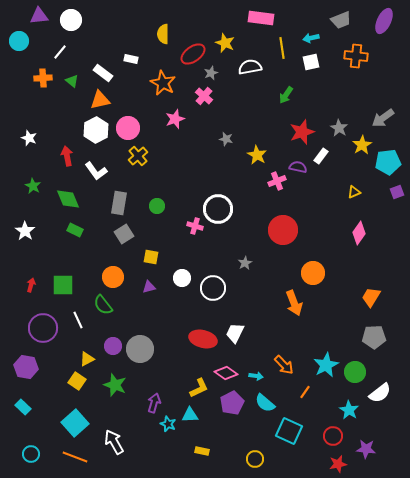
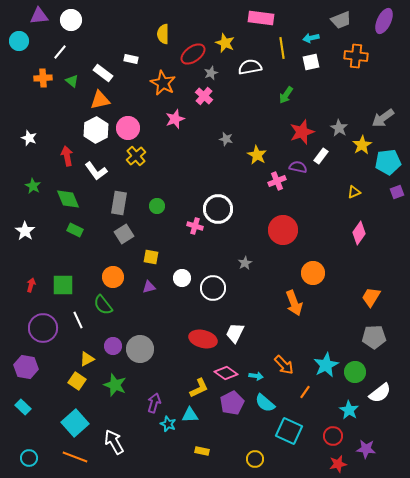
yellow cross at (138, 156): moved 2 px left
cyan circle at (31, 454): moved 2 px left, 4 px down
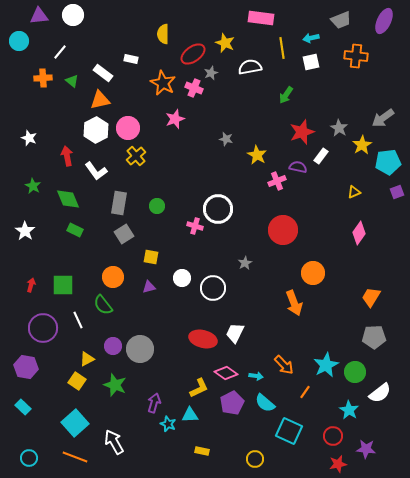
white circle at (71, 20): moved 2 px right, 5 px up
pink cross at (204, 96): moved 10 px left, 8 px up; rotated 18 degrees counterclockwise
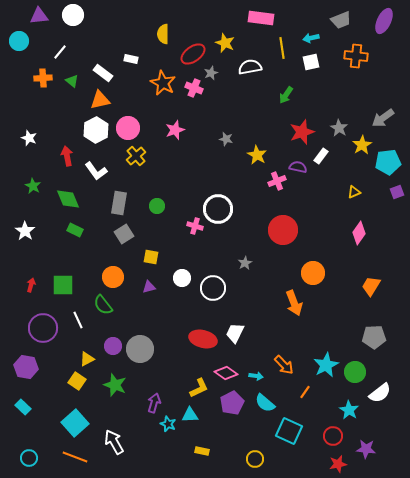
pink star at (175, 119): moved 11 px down
orange trapezoid at (371, 297): moved 11 px up
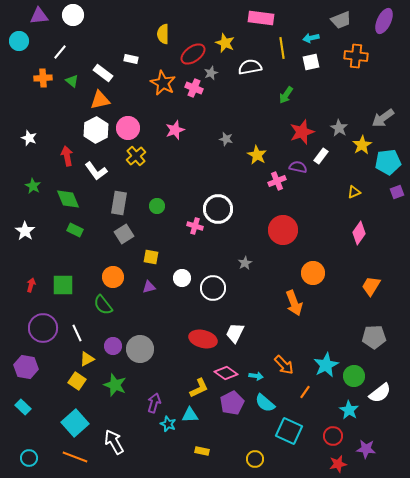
white line at (78, 320): moved 1 px left, 13 px down
green circle at (355, 372): moved 1 px left, 4 px down
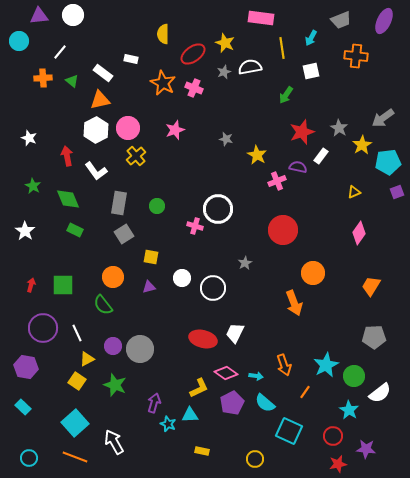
cyan arrow at (311, 38): rotated 49 degrees counterclockwise
white square at (311, 62): moved 9 px down
gray star at (211, 73): moved 13 px right, 1 px up
orange arrow at (284, 365): rotated 25 degrees clockwise
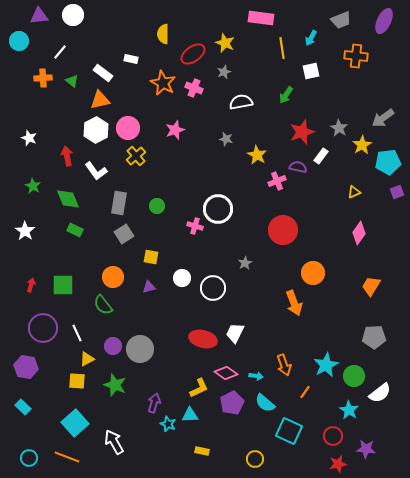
white semicircle at (250, 67): moved 9 px left, 35 px down
yellow square at (77, 381): rotated 30 degrees counterclockwise
orange line at (75, 457): moved 8 px left
